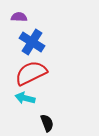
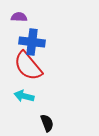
blue cross: rotated 25 degrees counterclockwise
red semicircle: moved 3 px left, 7 px up; rotated 104 degrees counterclockwise
cyan arrow: moved 1 px left, 2 px up
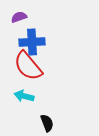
purple semicircle: rotated 21 degrees counterclockwise
blue cross: rotated 10 degrees counterclockwise
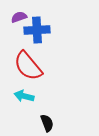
blue cross: moved 5 px right, 12 px up
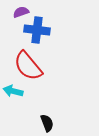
purple semicircle: moved 2 px right, 5 px up
blue cross: rotated 10 degrees clockwise
cyan arrow: moved 11 px left, 5 px up
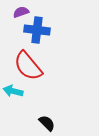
black semicircle: rotated 24 degrees counterclockwise
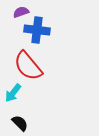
cyan arrow: moved 2 px down; rotated 66 degrees counterclockwise
black semicircle: moved 27 px left
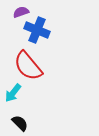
blue cross: rotated 15 degrees clockwise
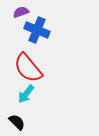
red semicircle: moved 2 px down
cyan arrow: moved 13 px right, 1 px down
black semicircle: moved 3 px left, 1 px up
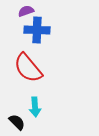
purple semicircle: moved 5 px right, 1 px up
blue cross: rotated 20 degrees counterclockwise
cyan arrow: moved 9 px right, 13 px down; rotated 42 degrees counterclockwise
